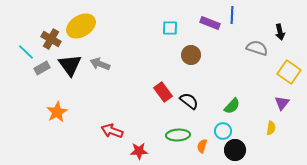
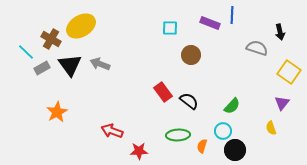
yellow semicircle: rotated 152 degrees clockwise
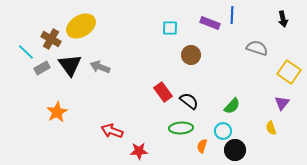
black arrow: moved 3 px right, 13 px up
gray arrow: moved 3 px down
green ellipse: moved 3 px right, 7 px up
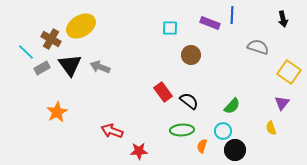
gray semicircle: moved 1 px right, 1 px up
green ellipse: moved 1 px right, 2 px down
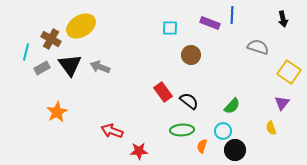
cyan line: rotated 60 degrees clockwise
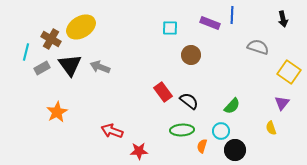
yellow ellipse: moved 1 px down
cyan circle: moved 2 px left
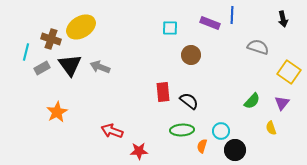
brown cross: rotated 12 degrees counterclockwise
red rectangle: rotated 30 degrees clockwise
green semicircle: moved 20 px right, 5 px up
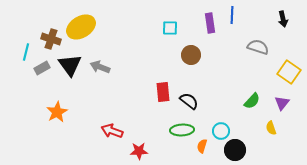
purple rectangle: rotated 60 degrees clockwise
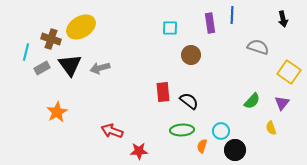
gray arrow: moved 1 px down; rotated 36 degrees counterclockwise
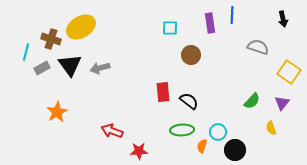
cyan circle: moved 3 px left, 1 px down
